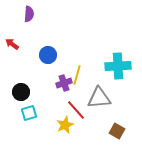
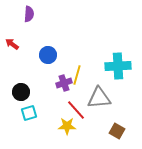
yellow star: moved 2 px right, 1 px down; rotated 24 degrees clockwise
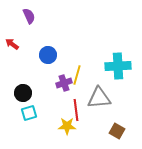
purple semicircle: moved 2 px down; rotated 28 degrees counterclockwise
black circle: moved 2 px right, 1 px down
red line: rotated 35 degrees clockwise
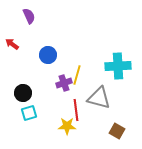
gray triangle: rotated 20 degrees clockwise
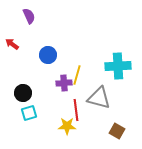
purple cross: rotated 14 degrees clockwise
